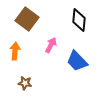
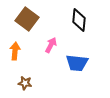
blue trapezoid: moved 2 px down; rotated 40 degrees counterclockwise
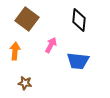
blue trapezoid: moved 1 px right, 2 px up
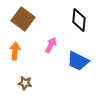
brown square: moved 4 px left
blue trapezoid: rotated 20 degrees clockwise
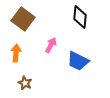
black diamond: moved 1 px right, 3 px up
orange arrow: moved 1 px right, 2 px down
brown star: rotated 16 degrees clockwise
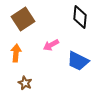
brown square: rotated 20 degrees clockwise
pink arrow: rotated 147 degrees counterclockwise
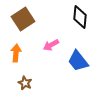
blue trapezoid: rotated 25 degrees clockwise
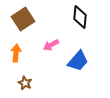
blue trapezoid: rotated 100 degrees counterclockwise
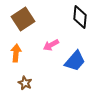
blue trapezoid: moved 3 px left
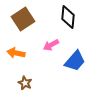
black diamond: moved 12 px left
orange arrow: rotated 84 degrees counterclockwise
